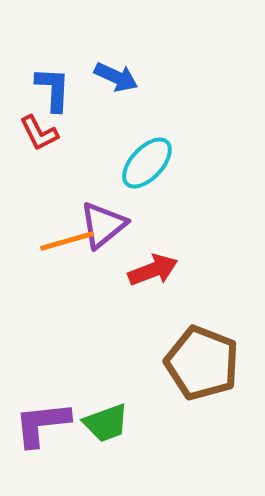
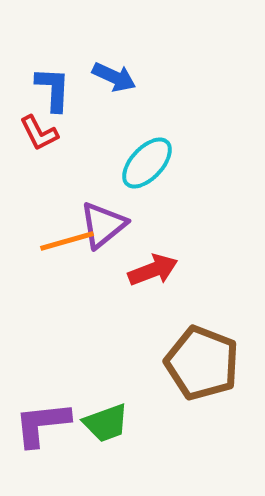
blue arrow: moved 2 px left
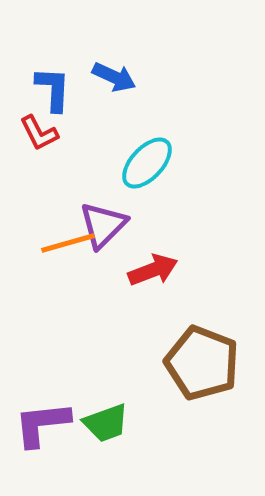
purple triangle: rotated 6 degrees counterclockwise
orange line: moved 1 px right, 2 px down
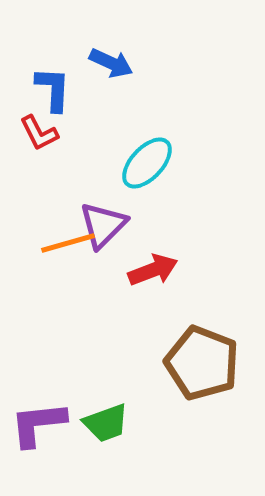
blue arrow: moved 3 px left, 14 px up
purple L-shape: moved 4 px left
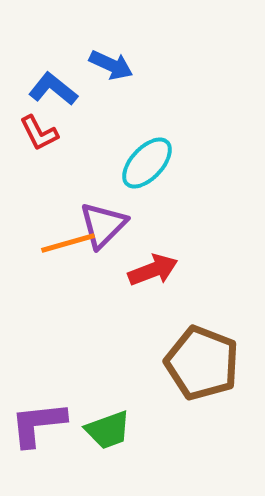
blue arrow: moved 2 px down
blue L-shape: rotated 54 degrees counterclockwise
green trapezoid: moved 2 px right, 7 px down
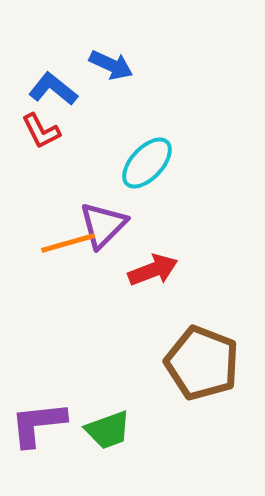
red L-shape: moved 2 px right, 2 px up
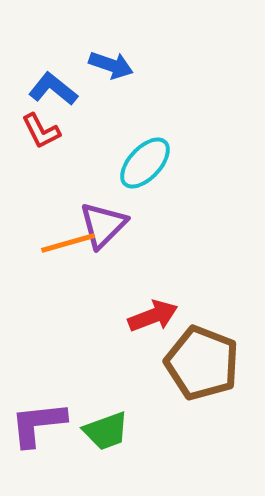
blue arrow: rotated 6 degrees counterclockwise
cyan ellipse: moved 2 px left
red arrow: moved 46 px down
green trapezoid: moved 2 px left, 1 px down
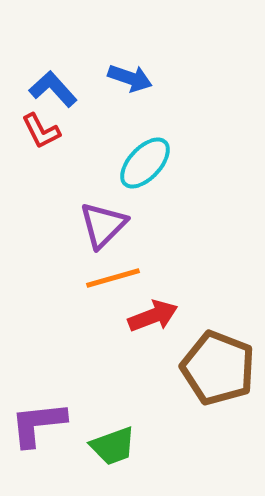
blue arrow: moved 19 px right, 13 px down
blue L-shape: rotated 9 degrees clockwise
orange line: moved 45 px right, 35 px down
brown pentagon: moved 16 px right, 5 px down
green trapezoid: moved 7 px right, 15 px down
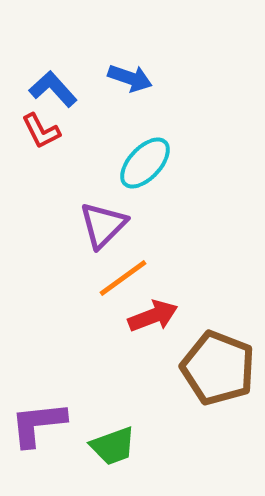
orange line: moved 10 px right; rotated 20 degrees counterclockwise
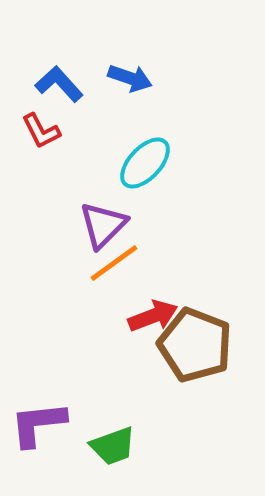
blue L-shape: moved 6 px right, 5 px up
orange line: moved 9 px left, 15 px up
brown pentagon: moved 23 px left, 23 px up
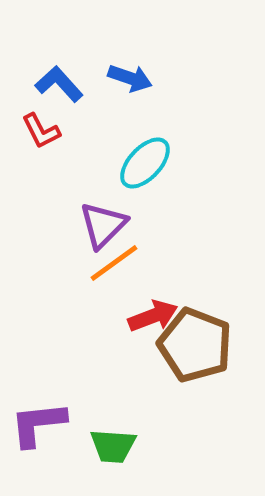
green trapezoid: rotated 24 degrees clockwise
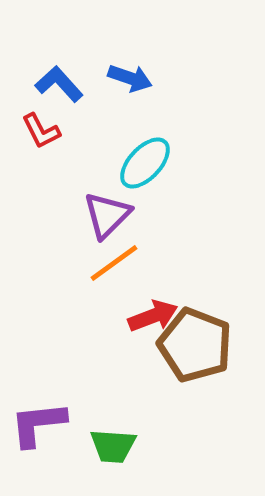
purple triangle: moved 4 px right, 10 px up
